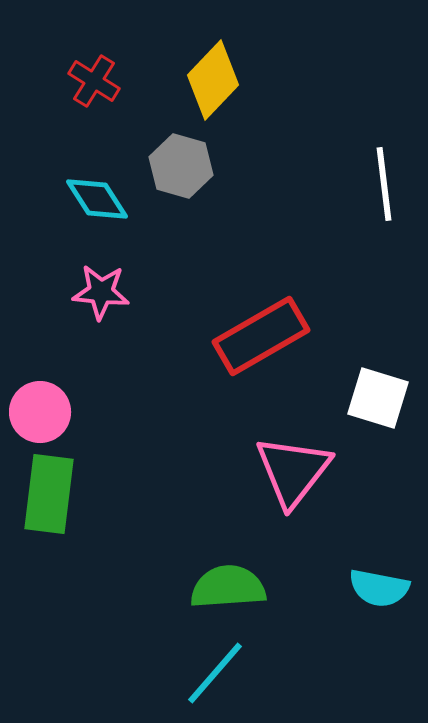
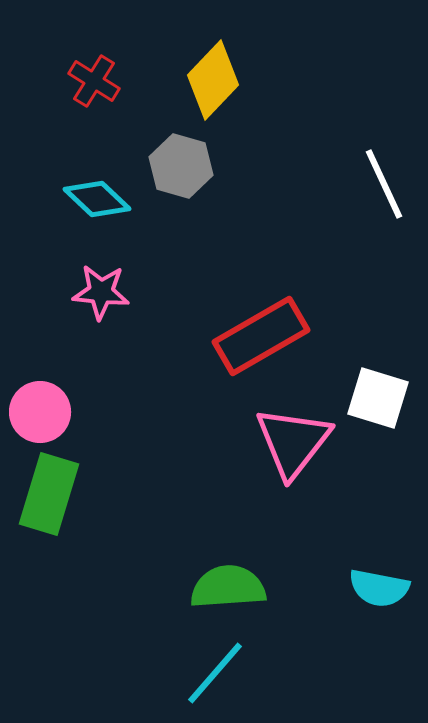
white line: rotated 18 degrees counterclockwise
cyan diamond: rotated 14 degrees counterclockwise
pink triangle: moved 29 px up
green rectangle: rotated 10 degrees clockwise
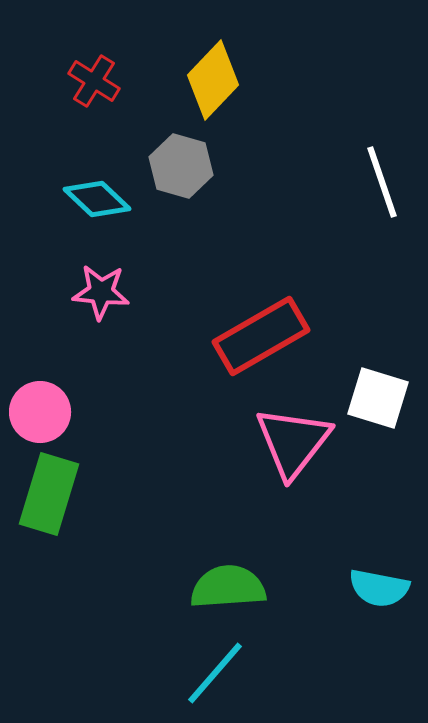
white line: moved 2 px left, 2 px up; rotated 6 degrees clockwise
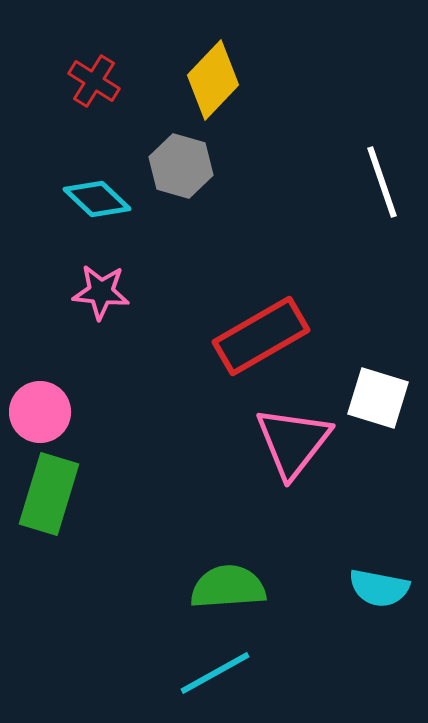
cyan line: rotated 20 degrees clockwise
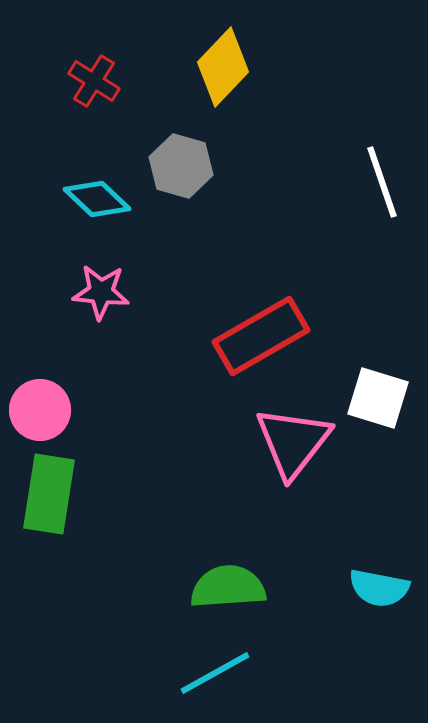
yellow diamond: moved 10 px right, 13 px up
pink circle: moved 2 px up
green rectangle: rotated 8 degrees counterclockwise
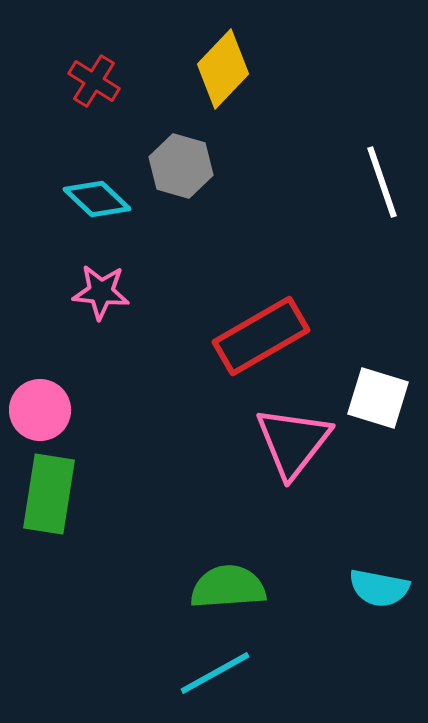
yellow diamond: moved 2 px down
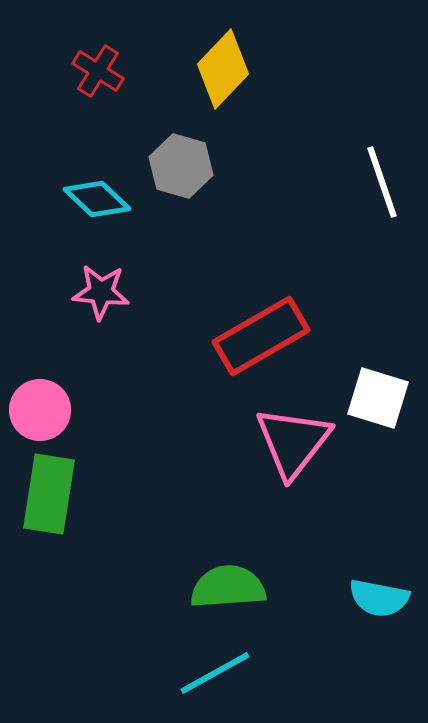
red cross: moved 4 px right, 10 px up
cyan semicircle: moved 10 px down
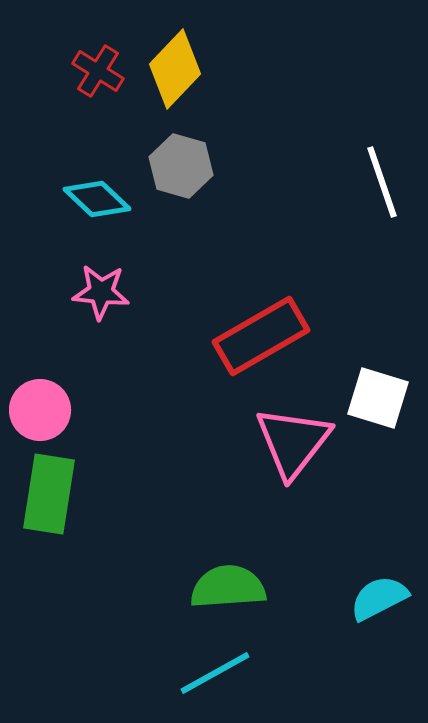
yellow diamond: moved 48 px left
cyan semicircle: rotated 142 degrees clockwise
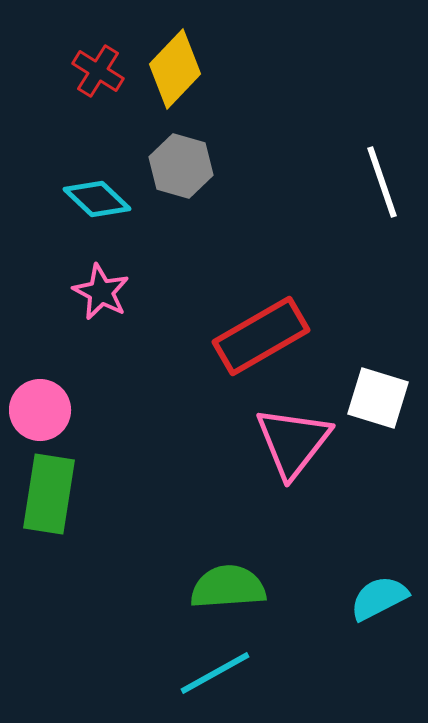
pink star: rotated 22 degrees clockwise
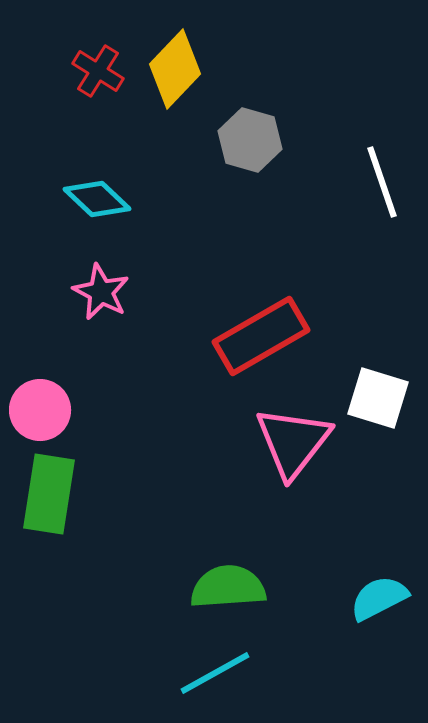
gray hexagon: moved 69 px right, 26 px up
